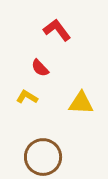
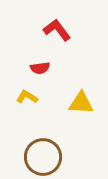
red semicircle: rotated 54 degrees counterclockwise
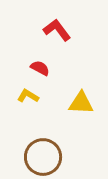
red semicircle: rotated 144 degrees counterclockwise
yellow L-shape: moved 1 px right, 1 px up
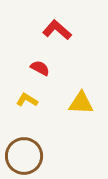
red L-shape: rotated 12 degrees counterclockwise
yellow L-shape: moved 1 px left, 4 px down
brown circle: moved 19 px left, 1 px up
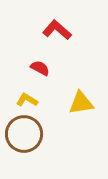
yellow triangle: rotated 12 degrees counterclockwise
brown circle: moved 22 px up
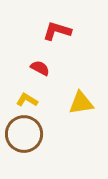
red L-shape: moved 1 px down; rotated 24 degrees counterclockwise
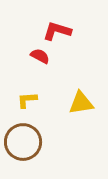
red semicircle: moved 12 px up
yellow L-shape: rotated 35 degrees counterclockwise
brown circle: moved 1 px left, 8 px down
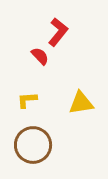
red L-shape: moved 1 px right, 1 px down; rotated 112 degrees clockwise
red semicircle: rotated 18 degrees clockwise
brown circle: moved 10 px right, 3 px down
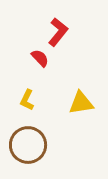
red semicircle: moved 2 px down
yellow L-shape: rotated 60 degrees counterclockwise
brown circle: moved 5 px left
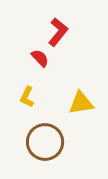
yellow L-shape: moved 3 px up
brown circle: moved 17 px right, 3 px up
